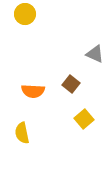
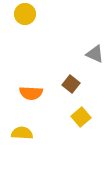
orange semicircle: moved 2 px left, 2 px down
yellow square: moved 3 px left, 2 px up
yellow semicircle: rotated 105 degrees clockwise
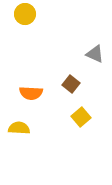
yellow semicircle: moved 3 px left, 5 px up
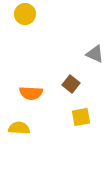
yellow square: rotated 30 degrees clockwise
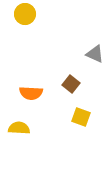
yellow square: rotated 30 degrees clockwise
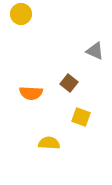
yellow circle: moved 4 px left
gray triangle: moved 3 px up
brown square: moved 2 px left, 1 px up
yellow semicircle: moved 30 px right, 15 px down
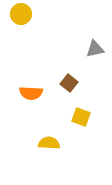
gray triangle: moved 2 px up; rotated 36 degrees counterclockwise
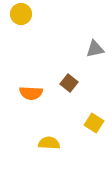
yellow square: moved 13 px right, 6 px down; rotated 12 degrees clockwise
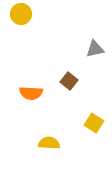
brown square: moved 2 px up
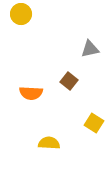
gray triangle: moved 5 px left
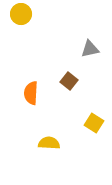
orange semicircle: rotated 90 degrees clockwise
